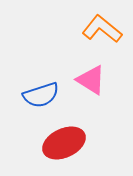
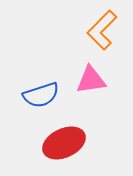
orange L-shape: moved 1 px down; rotated 84 degrees counterclockwise
pink triangle: rotated 40 degrees counterclockwise
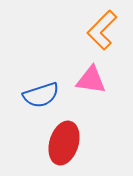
pink triangle: rotated 16 degrees clockwise
red ellipse: rotated 48 degrees counterclockwise
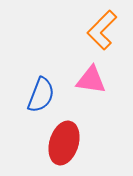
blue semicircle: rotated 51 degrees counterclockwise
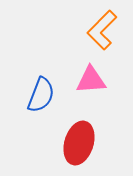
pink triangle: rotated 12 degrees counterclockwise
red ellipse: moved 15 px right
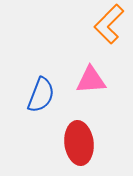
orange L-shape: moved 7 px right, 6 px up
red ellipse: rotated 24 degrees counterclockwise
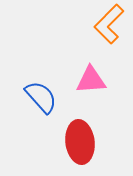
blue semicircle: moved 2 px down; rotated 63 degrees counterclockwise
red ellipse: moved 1 px right, 1 px up
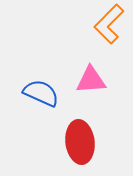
blue semicircle: moved 4 px up; rotated 24 degrees counterclockwise
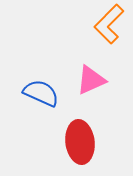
pink triangle: rotated 20 degrees counterclockwise
